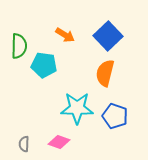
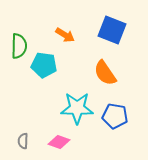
blue square: moved 4 px right, 6 px up; rotated 24 degrees counterclockwise
orange semicircle: rotated 48 degrees counterclockwise
blue pentagon: rotated 10 degrees counterclockwise
gray semicircle: moved 1 px left, 3 px up
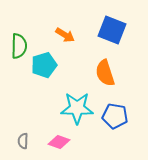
cyan pentagon: rotated 25 degrees counterclockwise
orange semicircle: rotated 16 degrees clockwise
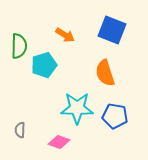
gray semicircle: moved 3 px left, 11 px up
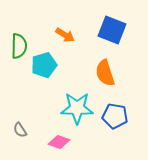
gray semicircle: rotated 35 degrees counterclockwise
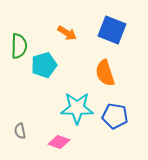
orange arrow: moved 2 px right, 2 px up
gray semicircle: moved 1 px down; rotated 21 degrees clockwise
